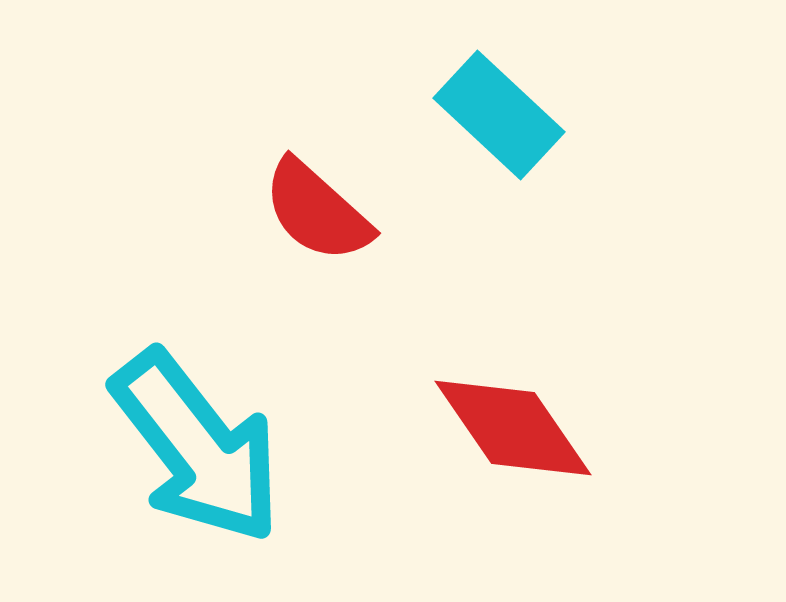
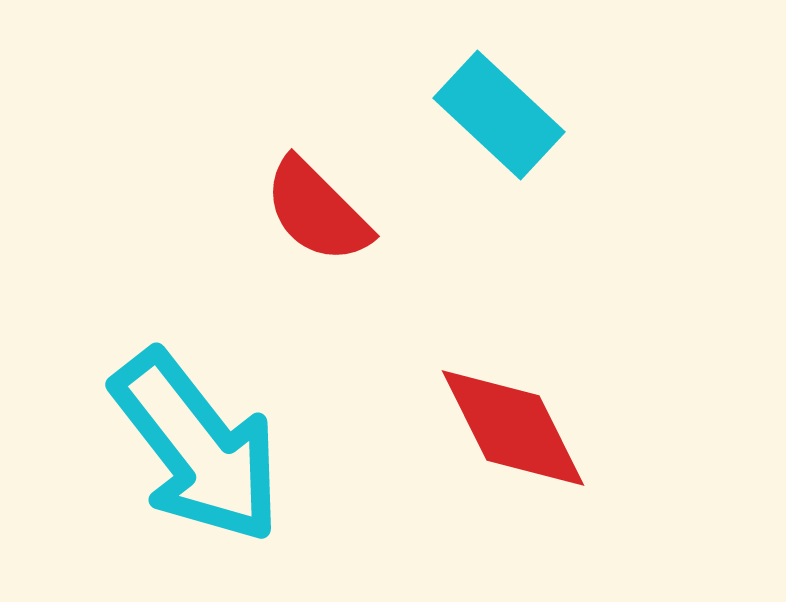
red semicircle: rotated 3 degrees clockwise
red diamond: rotated 8 degrees clockwise
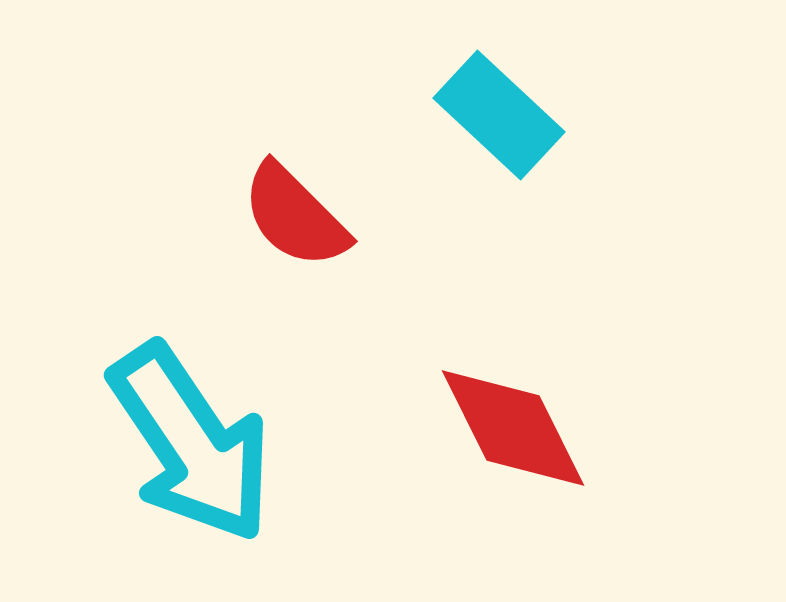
red semicircle: moved 22 px left, 5 px down
cyan arrow: moved 6 px left, 4 px up; rotated 4 degrees clockwise
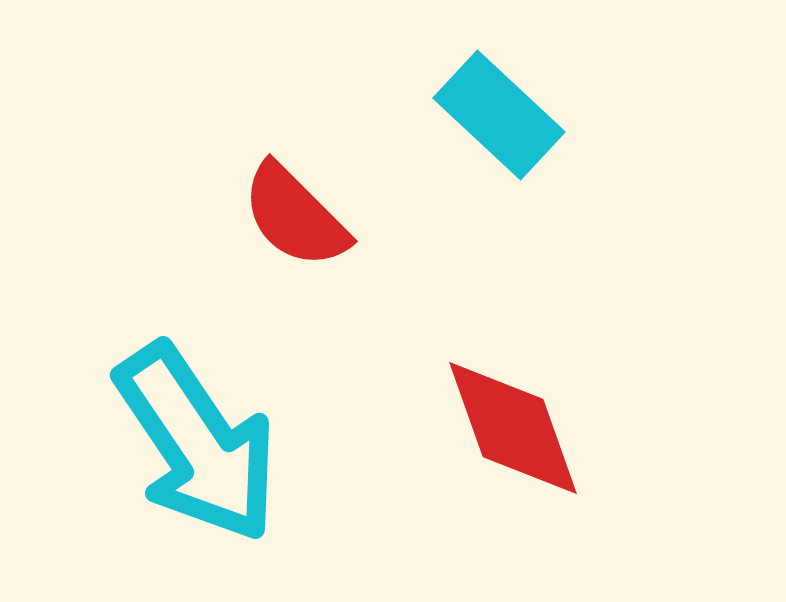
red diamond: rotated 7 degrees clockwise
cyan arrow: moved 6 px right
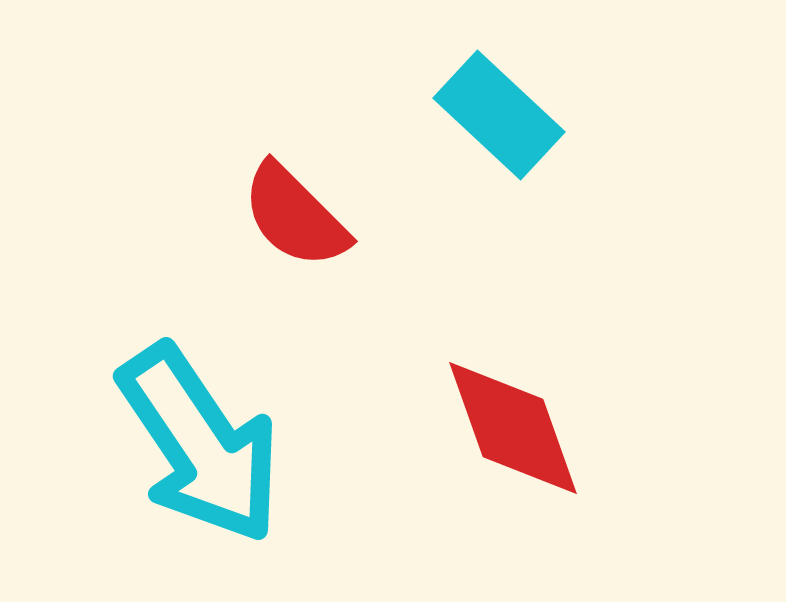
cyan arrow: moved 3 px right, 1 px down
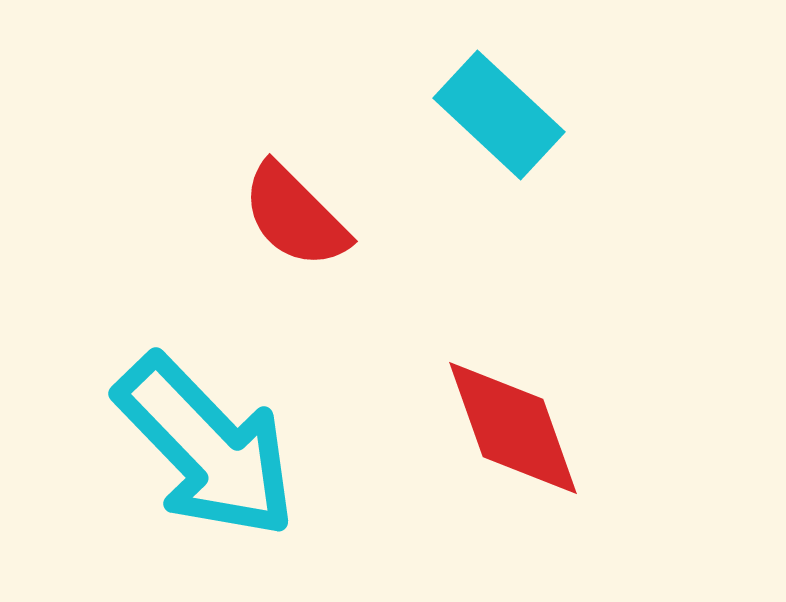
cyan arrow: moved 6 px right, 3 px down; rotated 10 degrees counterclockwise
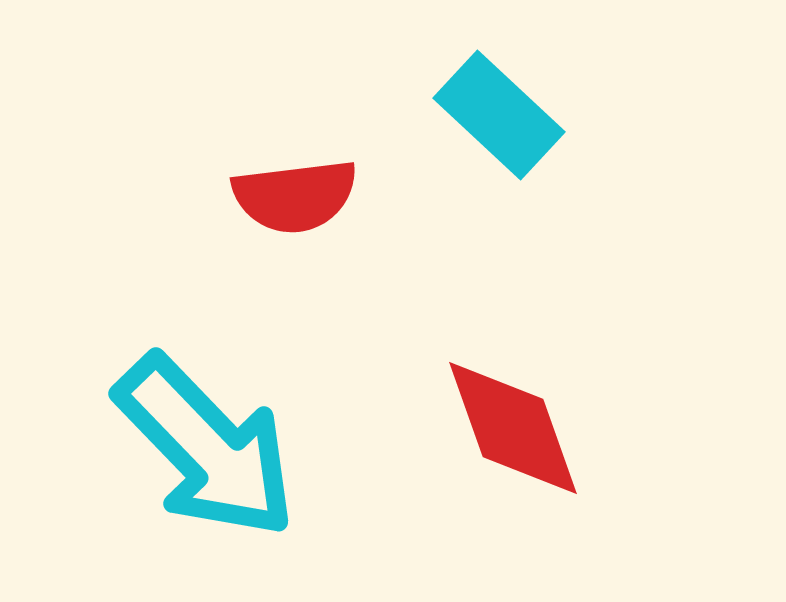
red semicircle: moved 20 px up; rotated 52 degrees counterclockwise
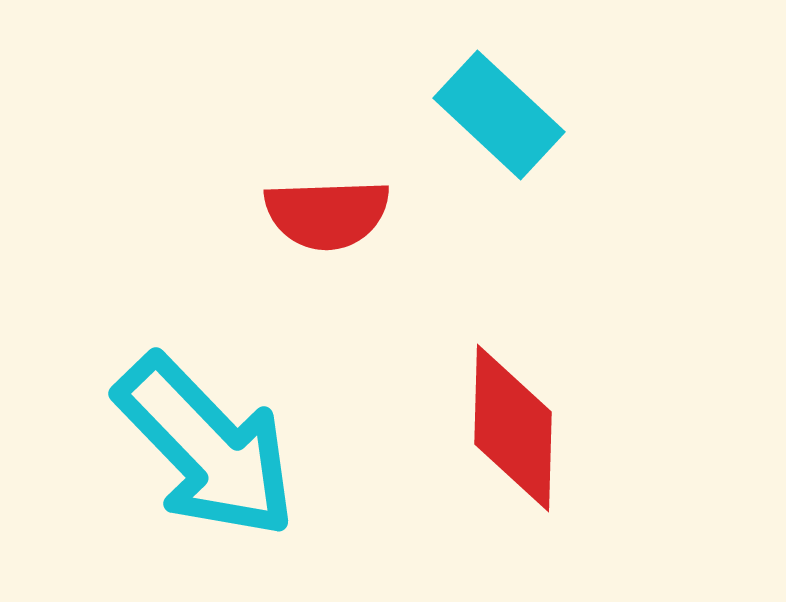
red semicircle: moved 32 px right, 18 px down; rotated 5 degrees clockwise
red diamond: rotated 21 degrees clockwise
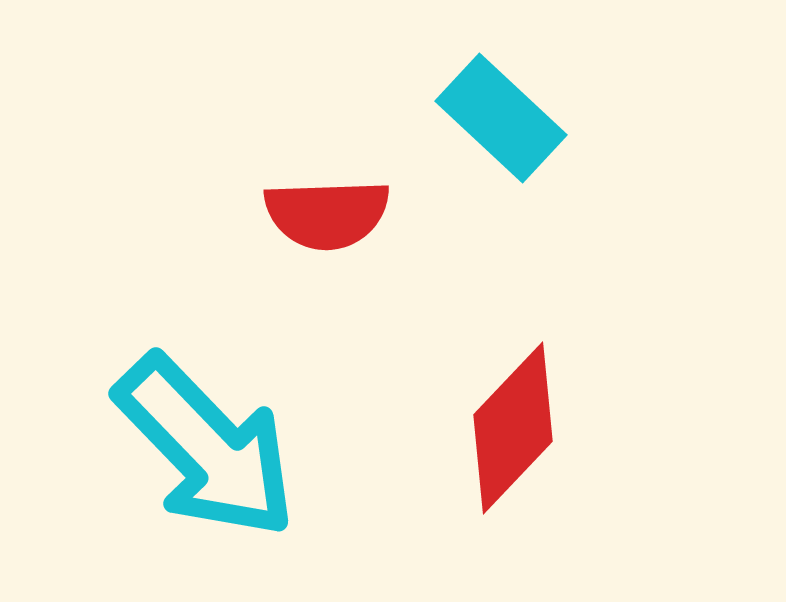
cyan rectangle: moved 2 px right, 3 px down
red diamond: rotated 42 degrees clockwise
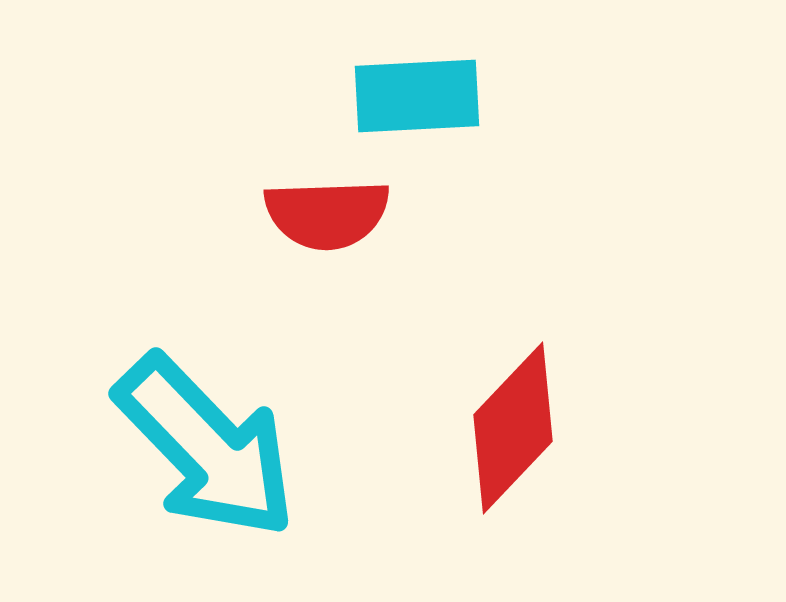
cyan rectangle: moved 84 px left, 22 px up; rotated 46 degrees counterclockwise
